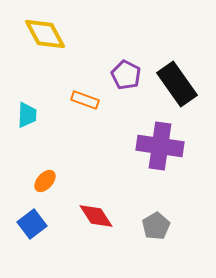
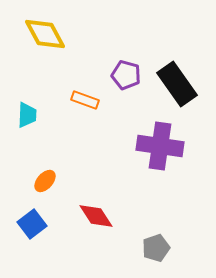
purple pentagon: rotated 12 degrees counterclockwise
gray pentagon: moved 22 px down; rotated 12 degrees clockwise
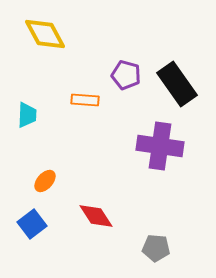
orange rectangle: rotated 16 degrees counterclockwise
gray pentagon: rotated 24 degrees clockwise
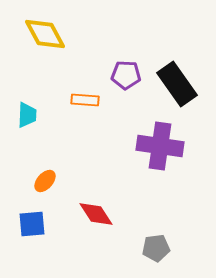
purple pentagon: rotated 12 degrees counterclockwise
red diamond: moved 2 px up
blue square: rotated 32 degrees clockwise
gray pentagon: rotated 12 degrees counterclockwise
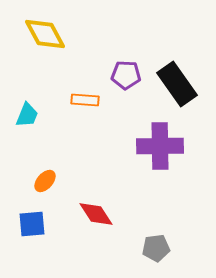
cyan trapezoid: rotated 20 degrees clockwise
purple cross: rotated 9 degrees counterclockwise
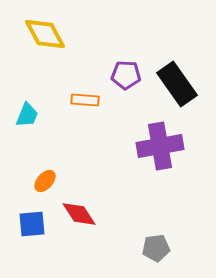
purple cross: rotated 9 degrees counterclockwise
red diamond: moved 17 px left
